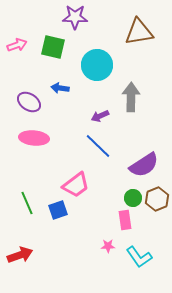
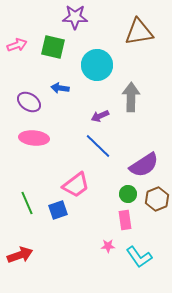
green circle: moved 5 px left, 4 px up
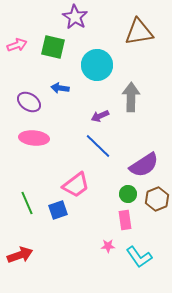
purple star: rotated 30 degrees clockwise
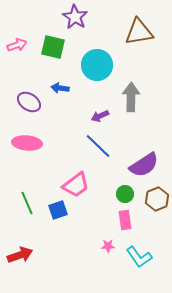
pink ellipse: moved 7 px left, 5 px down
green circle: moved 3 px left
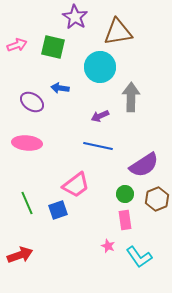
brown triangle: moved 21 px left
cyan circle: moved 3 px right, 2 px down
purple ellipse: moved 3 px right
blue line: rotated 32 degrees counterclockwise
pink star: rotated 24 degrees clockwise
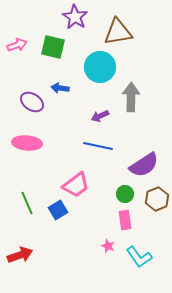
blue square: rotated 12 degrees counterclockwise
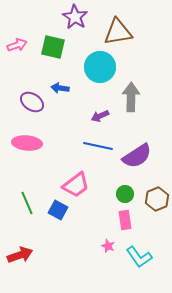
purple semicircle: moved 7 px left, 9 px up
blue square: rotated 30 degrees counterclockwise
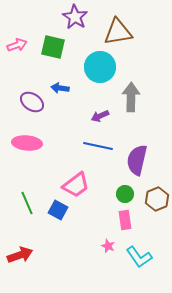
purple semicircle: moved 4 px down; rotated 136 degrees clockwise
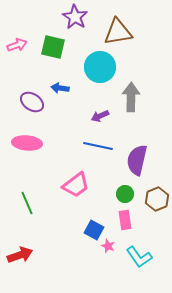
blue square: moved 36 px right, 20 px down
